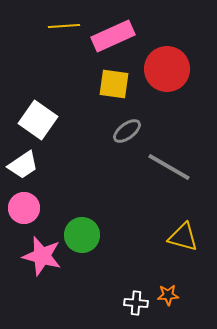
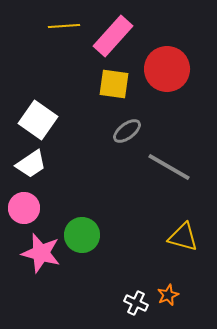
pink rectangle: rotated 24 degrees counterclockwise
white trapezoid: moved 8 px right, 1 px up
pink star: moved 1 px left, 3 px up
orange star: rotated 20 degrees counterclockwise
white cross: rotated 20 degrees clockwise
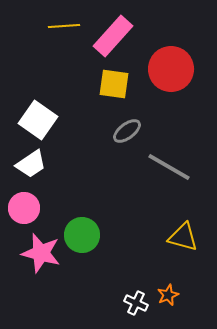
red circle: moved 4 px right
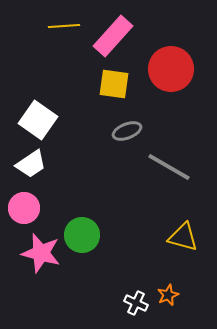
gray ellipse: rotated 16 degrees clockwise
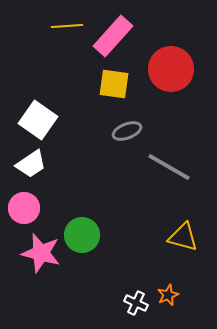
yellow line: moved 3 px right
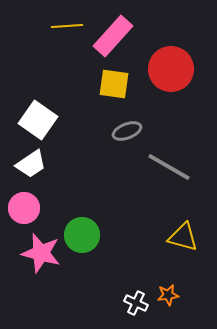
orange star: rotated 15 degrees clockwise
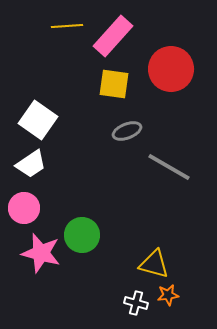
yellow triangle: moved 29 px left, 27 px down
white cross: rotated 10 degrees counterclockwise
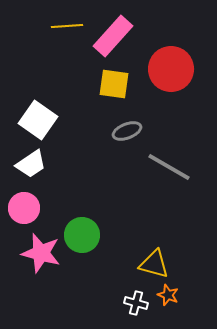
orange star: rotated 30 degrees clockwise
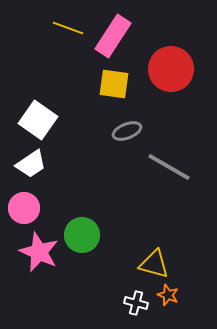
yellow line: moved 1 px right, 2 px down; rotated 24 degrees clockwise
pink rectangle: rotated 9 degrees counterclockwise
pink star: moved 2 px left, 1 px up; rotated 9 degrees clockwise
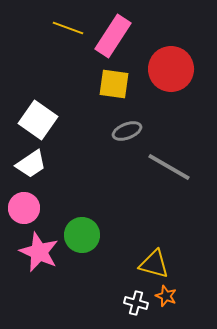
orange star: moved 2 px left, 1 px down
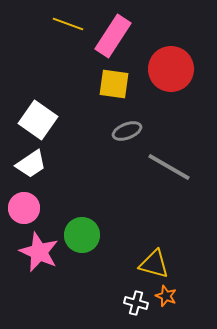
yellow line: moved 4 px up
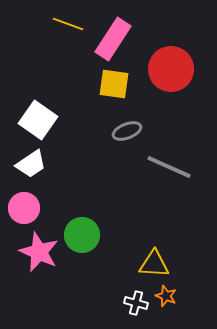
pink rectangle: moved 3 px down
gray line: rotated 6 degrees counterclockwise
yellow triangle: rotated 12 degrees counterclockwise
